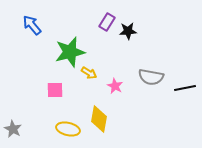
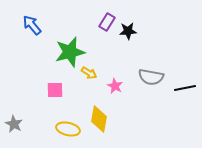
gray star: moved 1 px right, 5 px up
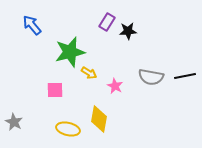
black line: moved 12 px up
gray star: moved 2 px up
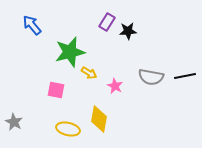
pink square: moved 1 px right; rotated 12 degrees clockwise
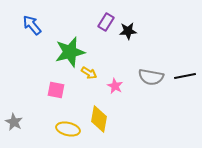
purple rectangle: moved 1 px left
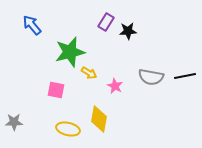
gray star: rotated 30 degrees counterclockwise
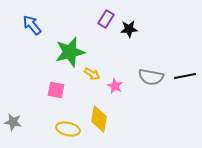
purple rectangle: moved 3 px up
black star: moved 1 px right, 2 px up
yellow arrow: moved 3 px right, 1 px down
gray star: moved 1 px left; rotated 12 degrees clockwise
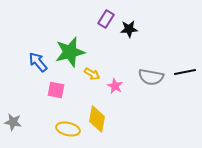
blue arrow: moved 6 px right, 37 px down
black line: moved 4 px up
yellow diamond: moved 2 px left
